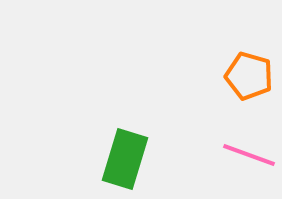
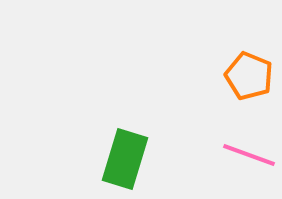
orange pentagon: rotated 6 degrees clockwise
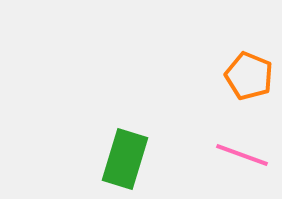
pink line: moved 7 px left
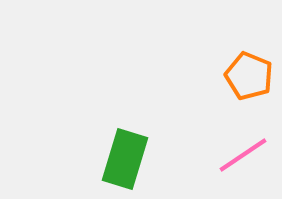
pink line: moved 1 px right; rotated 54 degrees counterclockwise
